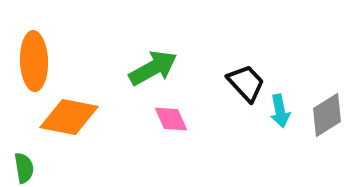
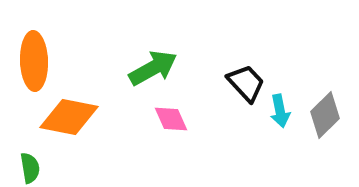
gray diamond: moved 2 px left; rotated 12 degrees counterclockwise
green semicircle: moved 6 px right
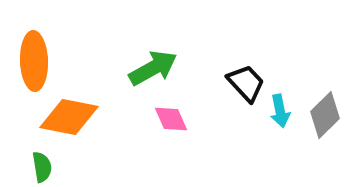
green semicircle: moved 12 px right, 1 px up
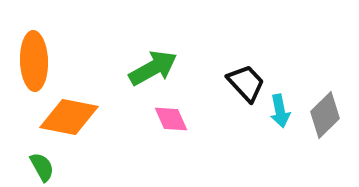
green semicircle: rotated 20 degrees counterclockwise
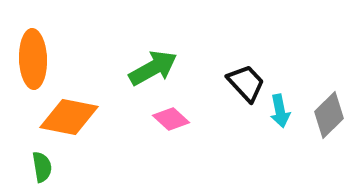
orange ellipse: moved 1 px left, 2 px up
gray diamond: moved 4 px right
pink diamond: rotated 24 degrees counterclockwise
green semicircle: rotated 20 degrees clockwise
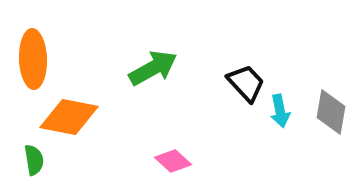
gray diamond: moved 2 px right, 3 px up; rotated 36 degrees counterclockwise
pink diamond: moved 2 px right, 42 px down
green semicircle: moved 8 px left, 7 px up
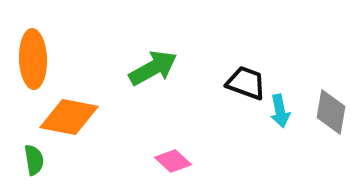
black trapezoid: rotated 27 degrees counterclockwise
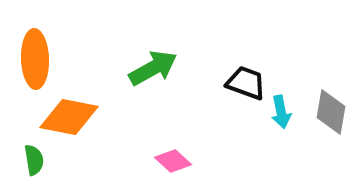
orange ellipse: moved 2 px right
cyan arrow: moved 1 px right, 1 px down
